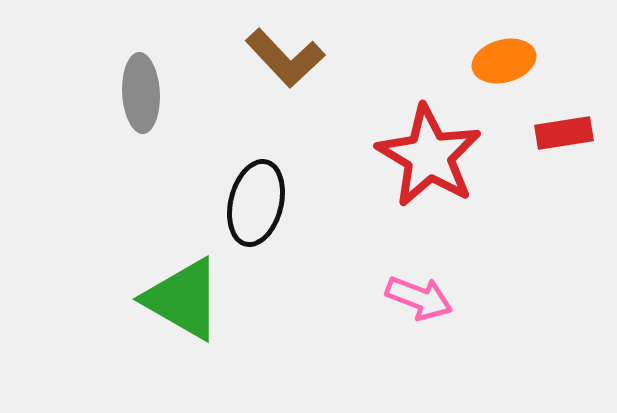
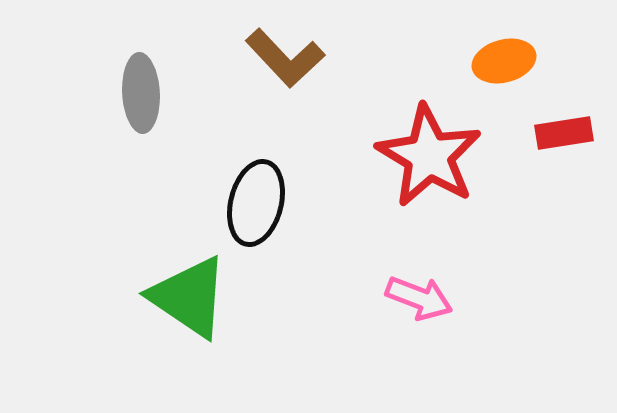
green triangle: moved 6 px right, 2 px up; rotated 4 degrees clockwise
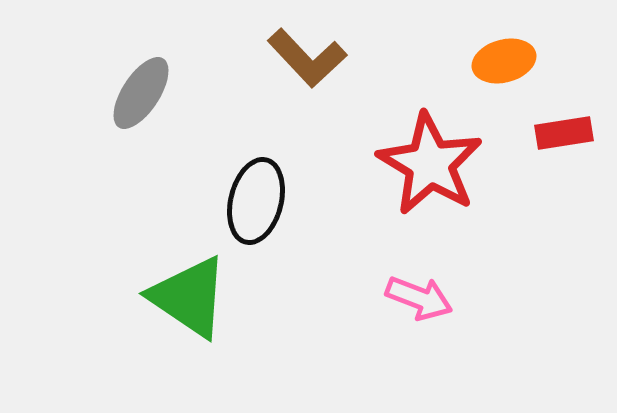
brown L-shape: moved 22 px right
gray ellipse: rotated 36 degrees clockwise
red star: moved 1 px right, 8 px down
black ellipse: moved 2 px up
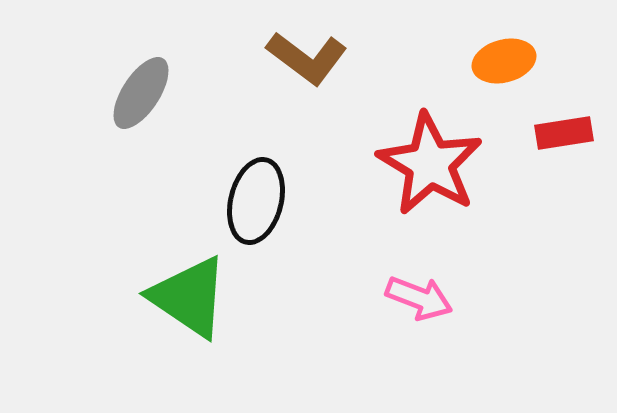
brown L-shape: rotated 10 degrees counterclockwise
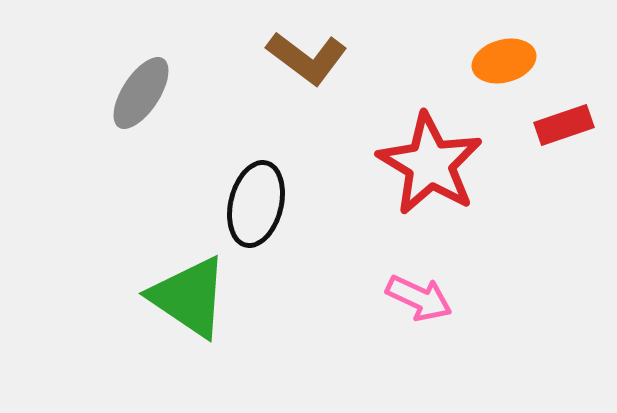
red rectangle: moved 8 px up; rotated 10 degrees counterclockwise
black ellipse: moved 3 px down
pink arrow: rotated 4 degrees clockwise
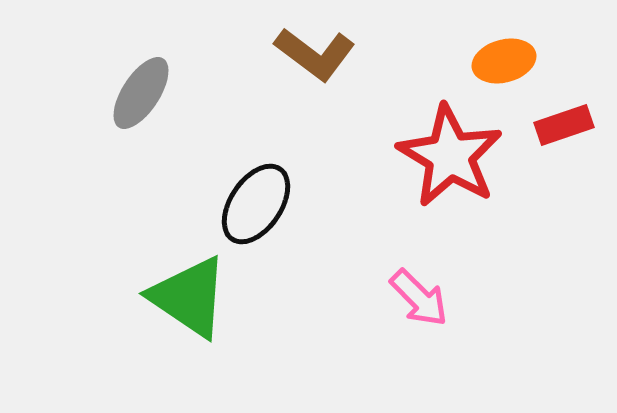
brown L-shape: moved 8 px right, 4 px up
red star: moved 20 px right, 8 px up
black ellipse: rotated 20 degrees clockwise
pink arrow: rotated 20 degrees clockwise
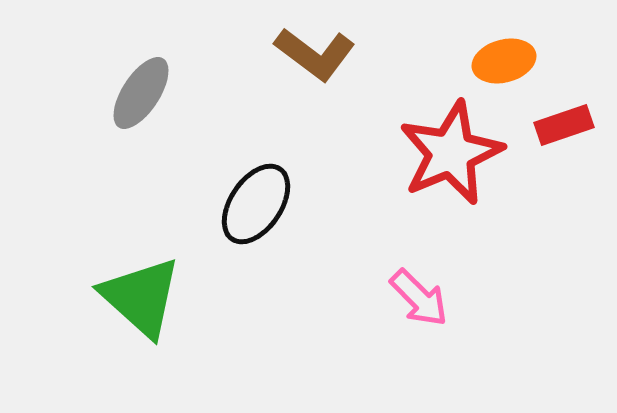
red star: moved 1 px right, 3 px up; rotated 18 degrees clockwise
green triangle: moved 48 px left; rotated 8 degrees clockwise
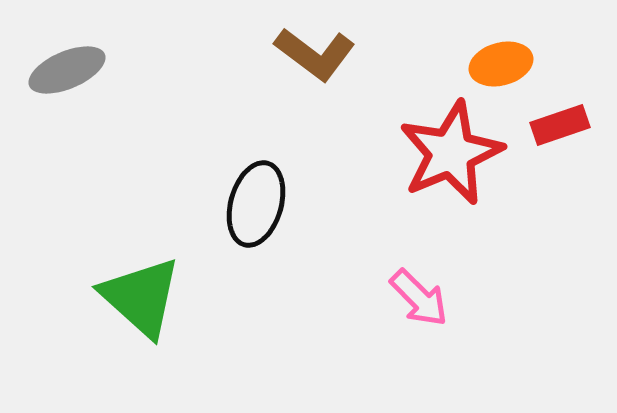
orange ellipse: moved 3 px left, 3 px down
gray ellipse: moved 74 px left, 23 px up; rotated 34 degrees clockwise
red rectangle: moved 4 px left
black ellipse: rotated 18 degrees counterclockwise
